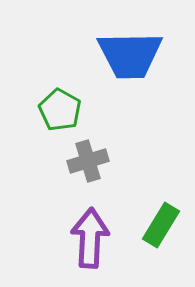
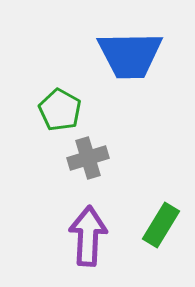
gray cross: moved 3 px up
purple arrow: moved 2 px left, 2 px up
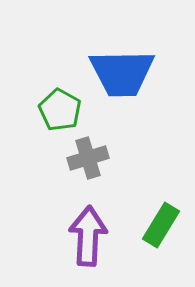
blue trapezoid: moved 8 px left, 18 px down
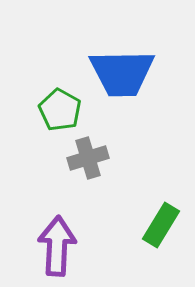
purple arrow: moved 31 px left, 10 px down
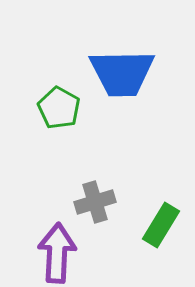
green pentagon: moved 1 px left, 2 px up
gray cross: moved 7 px right, 44 px down
purple arrow: moved 7 px down
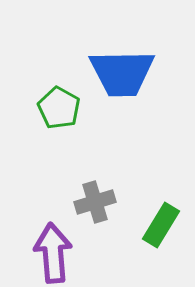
purple arrow: moved 4 px left; rotated 8 degrees counterclockwise
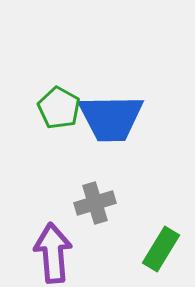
blue trapezoid: moved 11 px left, 45 px down
gray cross: moved 1 px down
green rectangle: moved 24 px down
